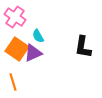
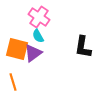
pink cross: moved 24 px right
orange square: rotated 20 degrees counterclockwise
purple triangle: rotated 12 degrees counterclockwise
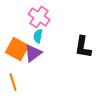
cyan semicircle: rotated 40 degrees clockwise
orange square: rotated 15 degrees clockwise
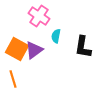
pink cross: moved 1 px up
cyan semicircle: moved 18 px right
purple triangle: moved 1 px right, 3 px up
orange line: moved 3 px up
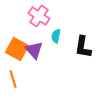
purple triangle: rotated 36 degrees counterclockwise
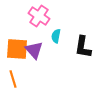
orange square: rotated 25 degrees counterclockwise
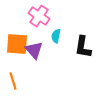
orange square: moved 5 px up
orange line: moved 2 px down
